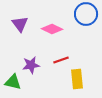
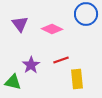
purple star: rotated 24 degrees counterclockwise
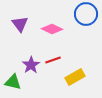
red line: moved 8 px left
yellow rectangle: moved 2 px left, 2 px up; rotated 66 degrees clockwise
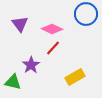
red line: moved 12 px up; rotated 28 degrees counterclockwise
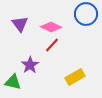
pink diamond: moved 1 px left, 2 px up
red line: moved 1 px left, 3 px up
purple star: moved 1 px left
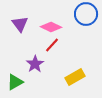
purple star: moved 5 px right, 1 px up
green triangle: moved 2 px right; rotated 42 degrees counterclockwise
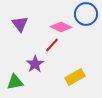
pink diamond: moved 10 px right
green triangle: rotated 18 degrees clockwise
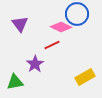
blue circle: moved 9 px left
red line: rotated 21 degrees clockwise
yellow rectangle: moved 10 px right
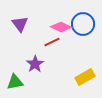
blue circle: moved 6 px right, 10 px down
red line: moved 3 px up
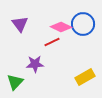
purple star: rotated 30 degrees clockwise
green triangle: rotated 36 degrees counterclockwise
